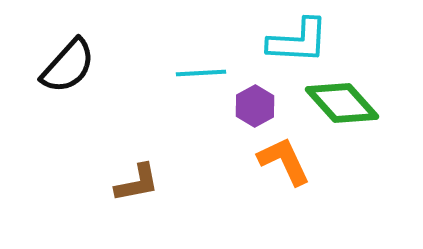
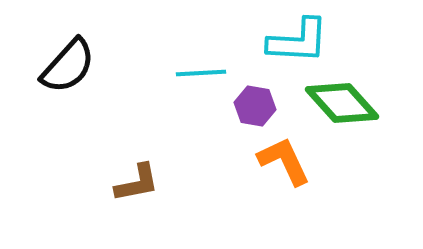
purple hexagon: rotated 21 degrees counterclockwise
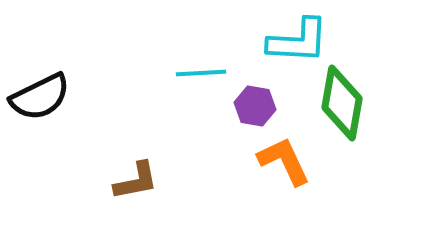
black semicircle: moved 28 px left, 31 px down; rotated 22 degrees clockwise
green diamond: rotated 52 degrees clockwise
brown L-shape: moved 1 px left, 2 px up
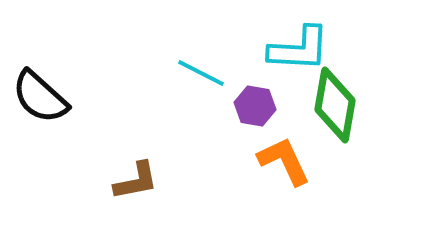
cyan L-shape: moved 1 px right, 8 px down
cyan line: rotated 30 degrees clockwise
black semicircle: rotated 68 degrees clockwise
green diamond: moved 7 px left, 2 px down
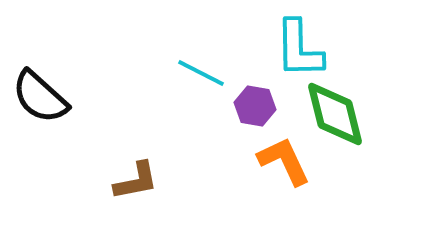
cyan L-shape: rotated 86 degrees clockwise
green diamond: moved 9 px down; rotated 24 degrees counterclockwise
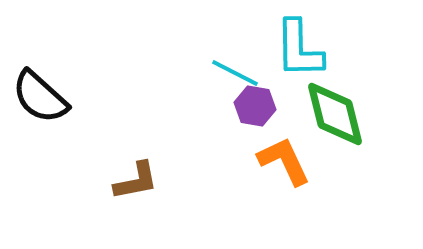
cyan line: moved 34 px right
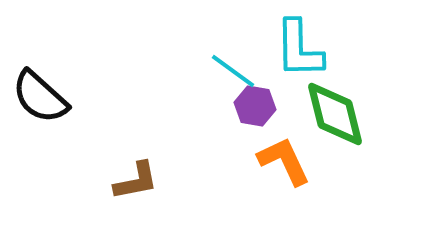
cyan line: moved 2 px left, 2 px up; rotated 9 degrees clockwise
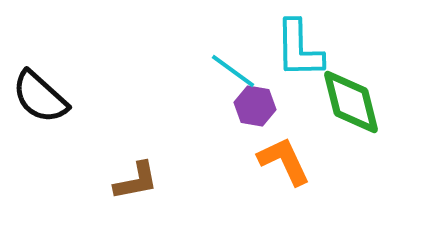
green diamond: moved 16 px right, 12 px up
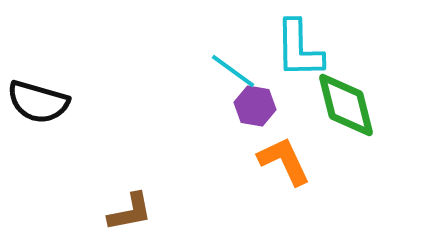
black semicircle: moved 2 px left, 5 px down; rotated 26 degrees counterclockwise
green diamond: moved 5 px left, 3 px down
brown L-shape: moved 6 px left, 31 px down
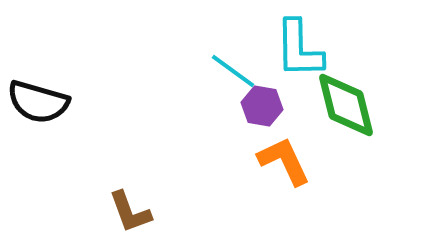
purple hexagon: moved 7 px right
brown L-shape: rotated 81 degrees clockwise
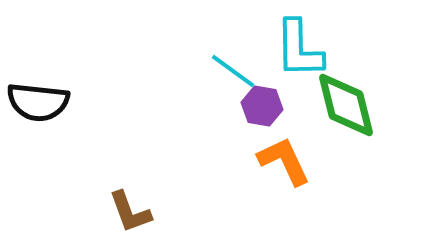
black semicircle: rotated 10 degrees counterclockwise
